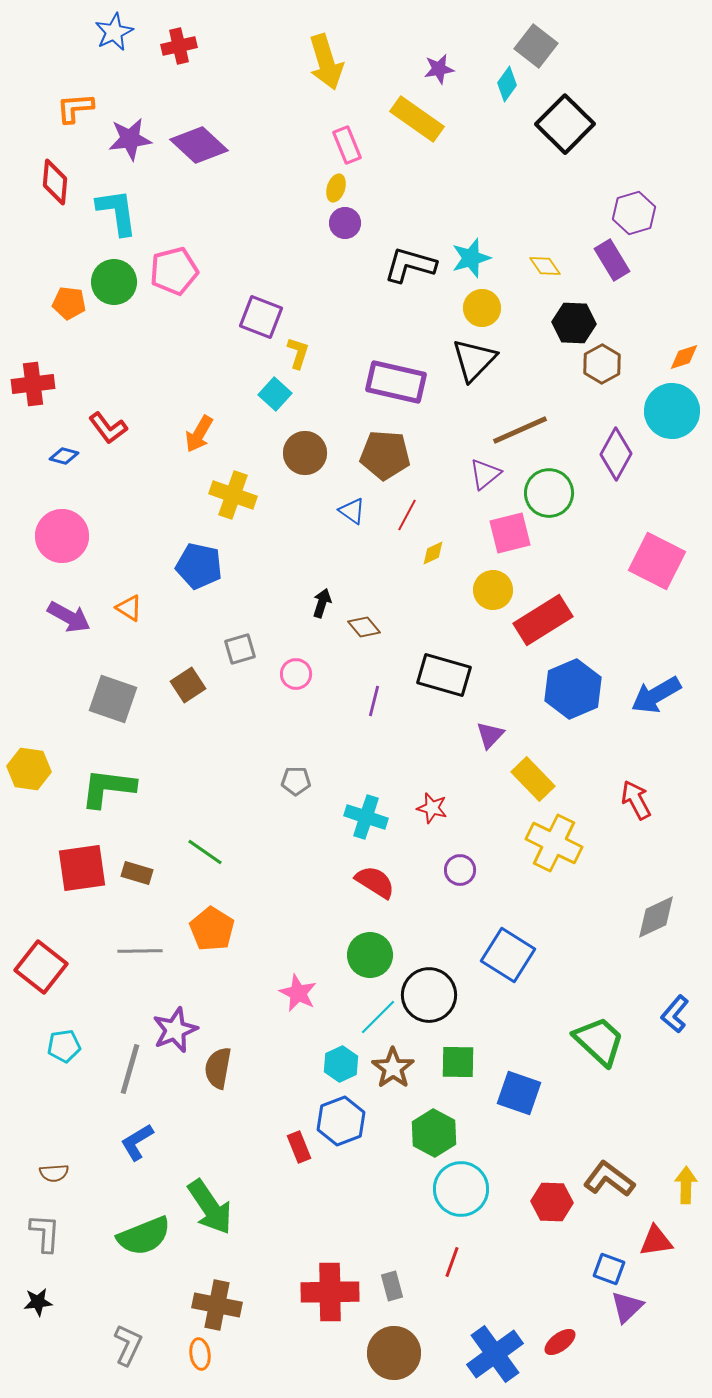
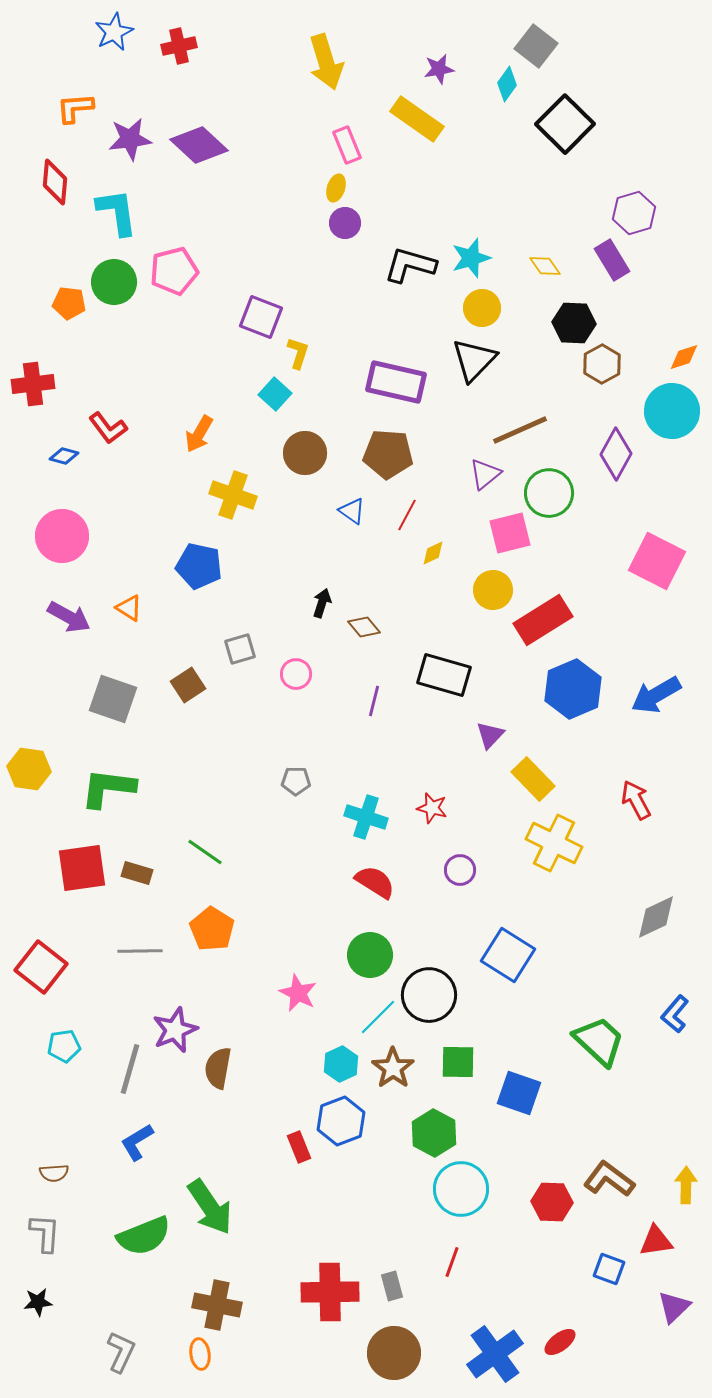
brown pentagon at (385, 455): moved 3 px right, 1 px up
purple triangle at (627, 1307): moved 47 px right
gray L-shape at (128, 1345): moved 7 px left, 7 px down
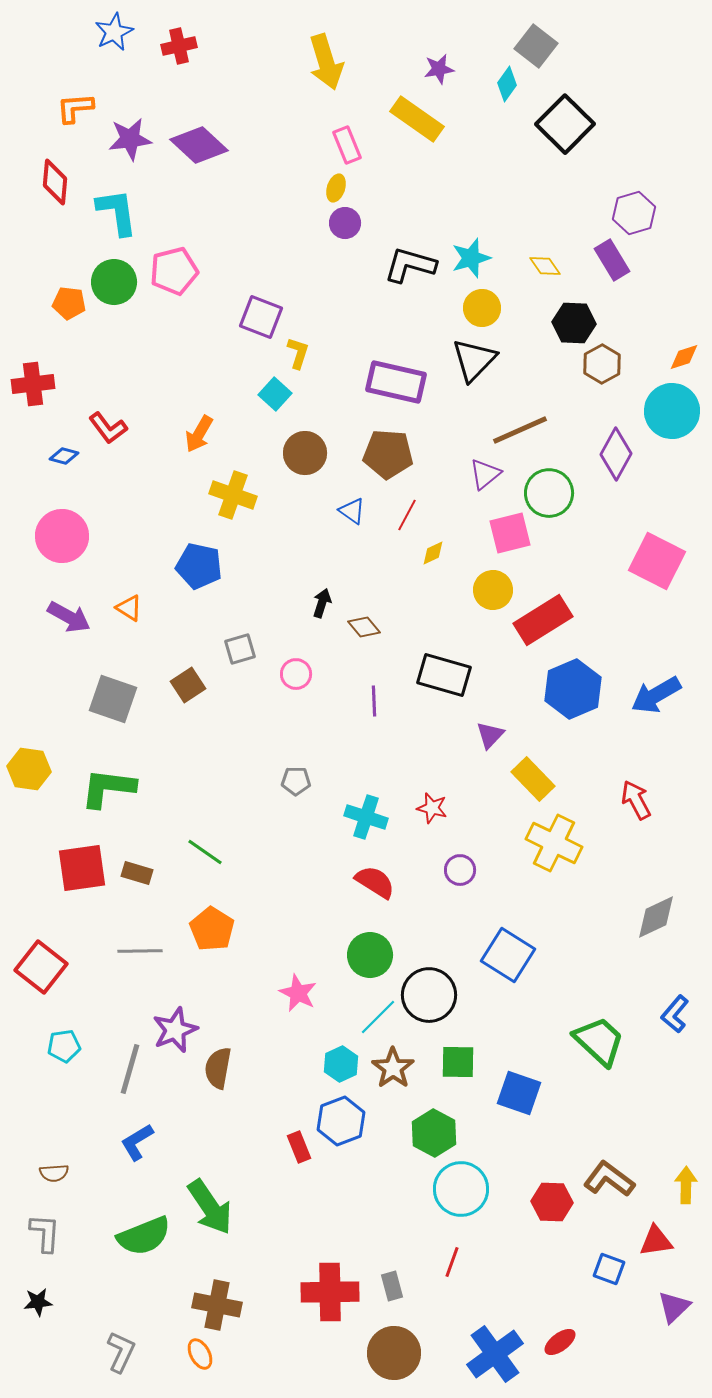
purple line at (374, 701): rotated 16 degrees counterclockwise
orange ellipse at (200, 1354): rotated 20 degrees counterclockwise
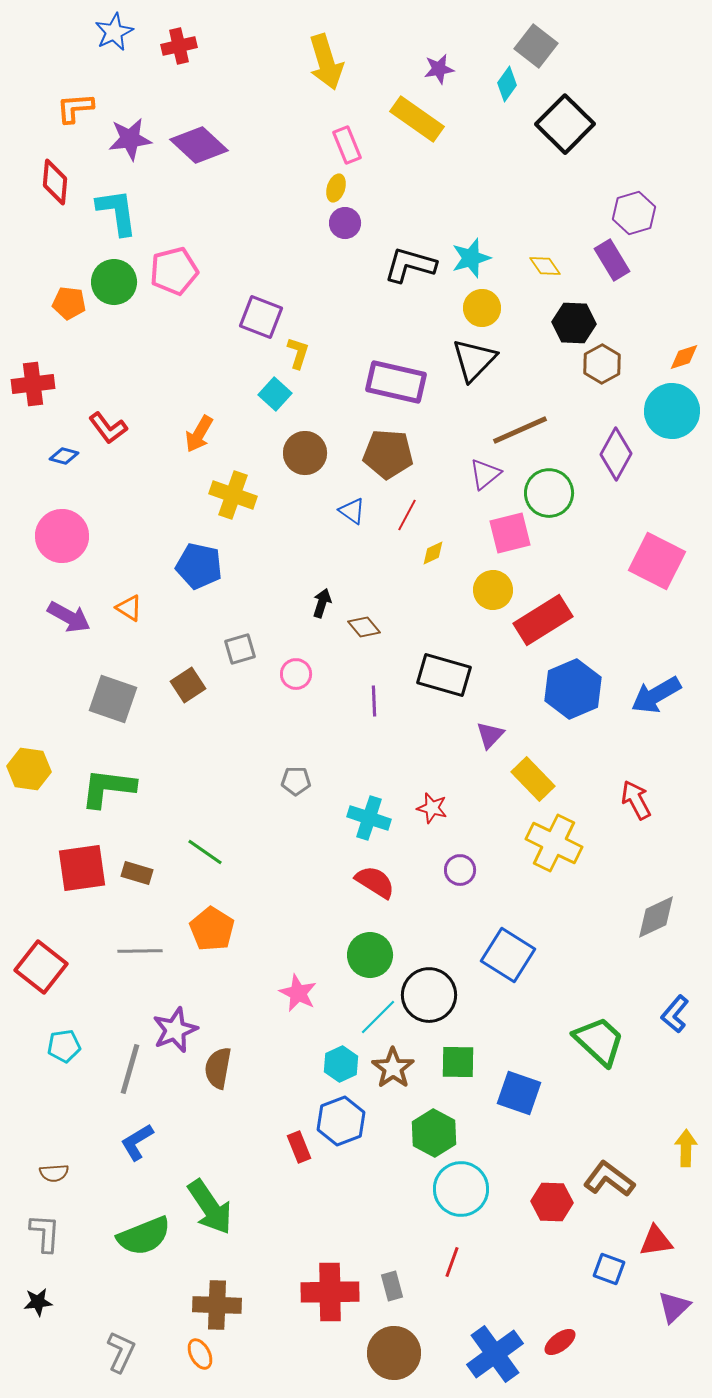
cyan cross at (366, 817): moved 3 px right, 1 px down
yellow arrow at (686, 1185): moved 37 px up
brown cross at (217, 1305): rotated 9 degrees counterclockwise
